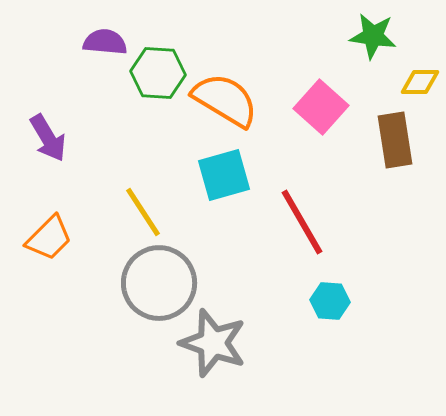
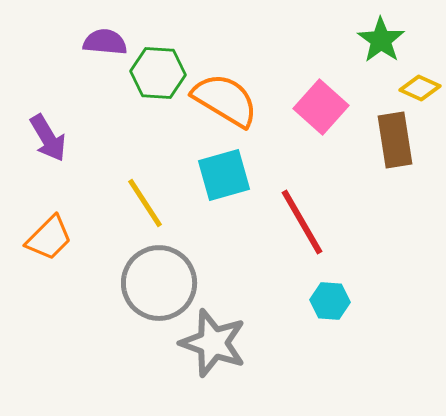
green star: moved 8 px right, 4 px down; rotated 27 degrees clockwise
yellow diamond: moved 6 px down; rotated 24 degrees clockwise
yellow line: moved 2 px right, 9 px up
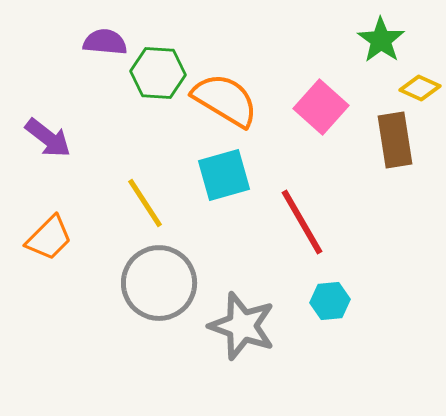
purple arrow: rotated 21 degrees counterclockwise
cyan hexagon: rotated 9 degrees counterclockwise
gray star: moved 29 px right, 17 px up
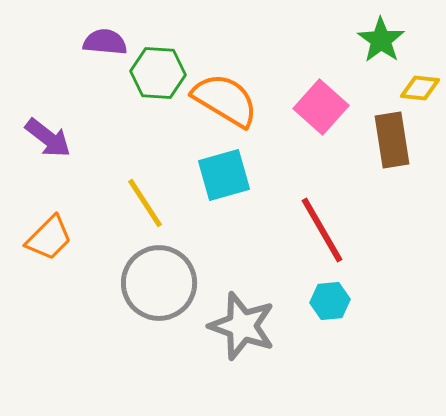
yellow diamond: rotated 18 degrees counterclockwise
brown rectangle: moved 3 px left
red line: moved 20 px right, 8 px down
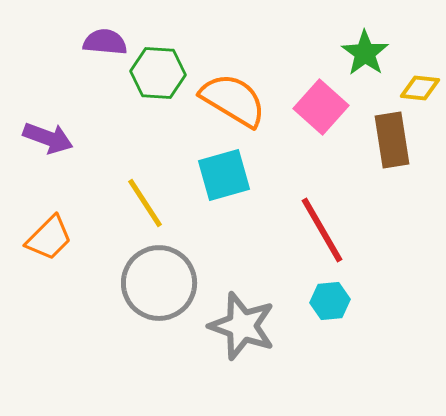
green star: moved 16 px left, 13 px down
orange semicircle: moved 8 px right
purple arrow: rotated 18 degrees counterclockwise
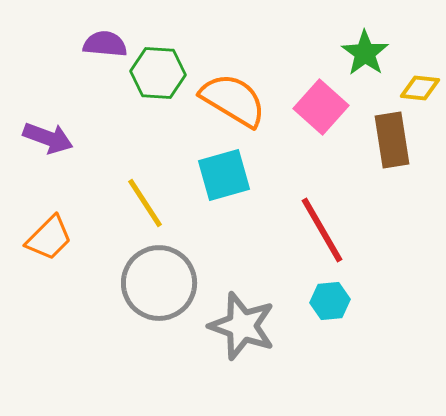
purple semicircle: moved 2 px down
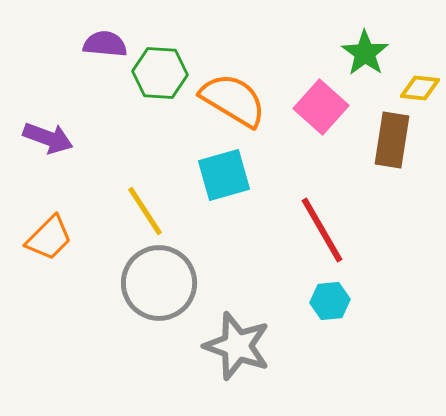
green hexagon: moved 2 px right
brown rectangle: rotated 18 degrees clockwise
yellow line: moved 8 px down
gray star: moved 5 px left, 20 px down
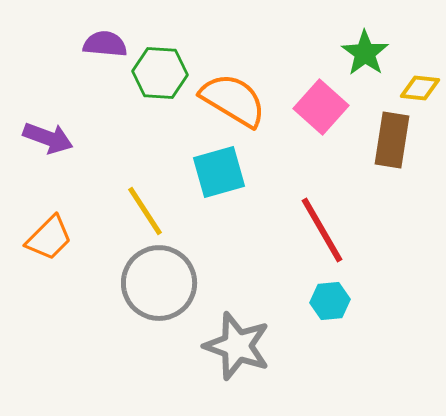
cyan square: moved 5 px left, 3 px up
